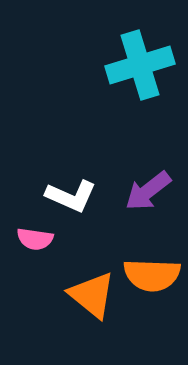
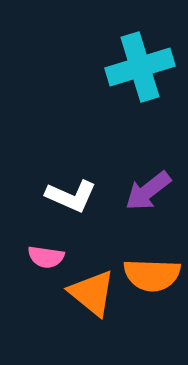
cyan cross: moved 2 px down
pink semicircle: moved 11 px right, 18 px down
orange triangle: moved 2 px up
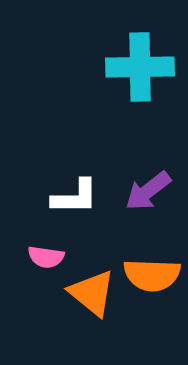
cyan cross: rotated 16 degrees clockwise
white L-shape: moved 4 px right, 1 px down; rotated 24 degrees counterclockwise
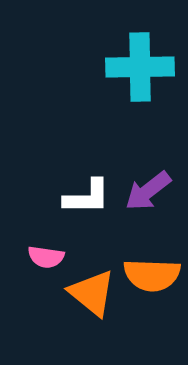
white L-shape: moved 12 px right
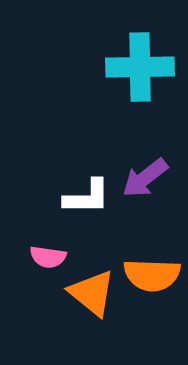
purple arrow: moved 3 px left, 13 px up
pink semicircle: moved 2 px right
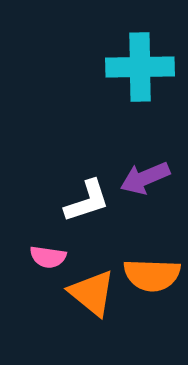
purple arrow: rotated 15 degrees clockwise
white L-shape: moved 4 px down; rotated 18 degrees counterclockwise
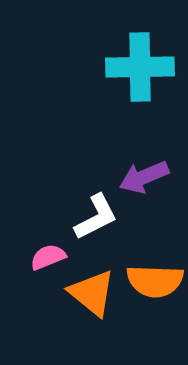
purple arrow: moved 1 px left, 1 px up
white L-shape: moved 9 px right, 16 px down; rotated 9 degrees counterclockwise
pink semicircle: rotated 150 degrees clockwise
orange semicircle: moved 3 px right, 6 px down
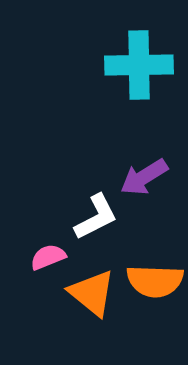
cyan cross: moved 1 px left, 2 px up
purple arrow: rotated 9 degrees counterclockwise
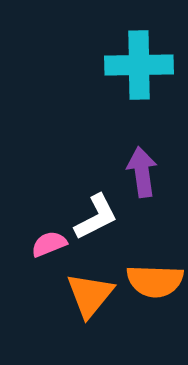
purple arrow: moved 2 px left, 5 px up; rotated 114 degrees clockwise
pink semicircle: moved 1 px right, 13 px up
orange triangle: moved 2 px left, 2 px down; rotated 30 degrees clockwise
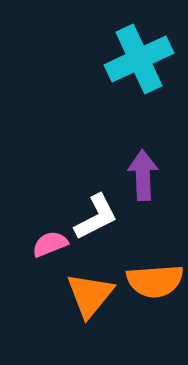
cyan cross: moved 6 px up; rotated 24 degrees counterclockwise
purple arrow: moved 1 px right, 3 px down; rotated 6 degrees clockwise
pink semicircle: moved 1 px right
orange semicircle: rotated 6 degrees counterclockwise
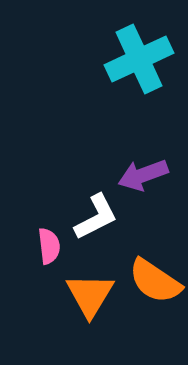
purple arrow: rotated 108 degrees counterclockwise
pink semicircle: moved 1 px left, 2 px down; rotated 105 degrees clockwise
orange semicircle: rotated 38 degrees clockwise
orange triangle: rotated 8 degrees counterclockwise
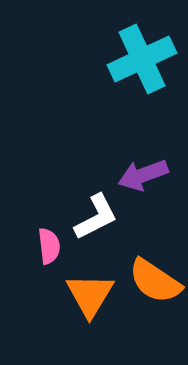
cyan cross: moved 3 px right
